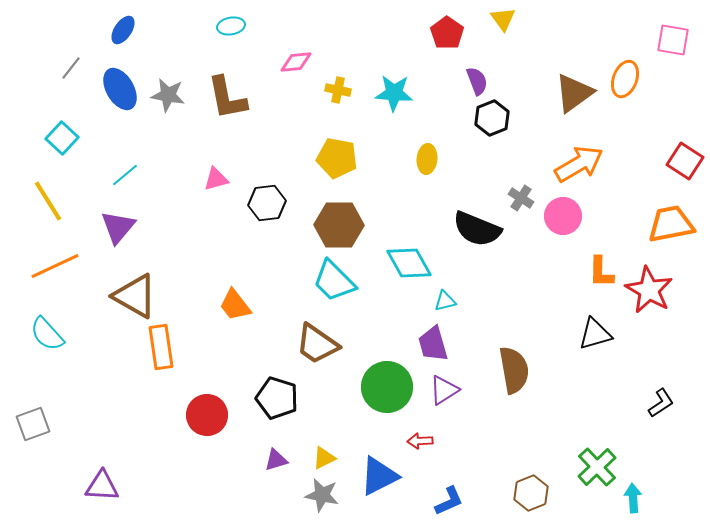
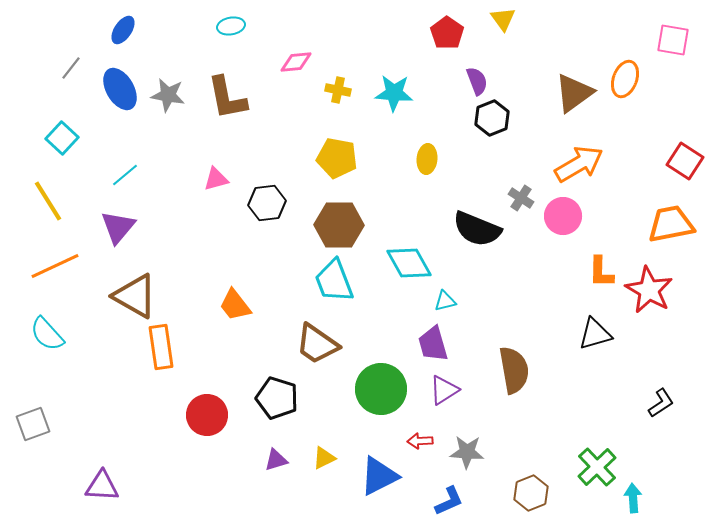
cyan trapezoid at (334, 281): rotated 24 degrees clockwise
green circle at (387, 387): moved 6 px left, 2 px down
gray star at (322, 495): moved 145 px right, 43 px up; rotated 8 degrees counterclockwise
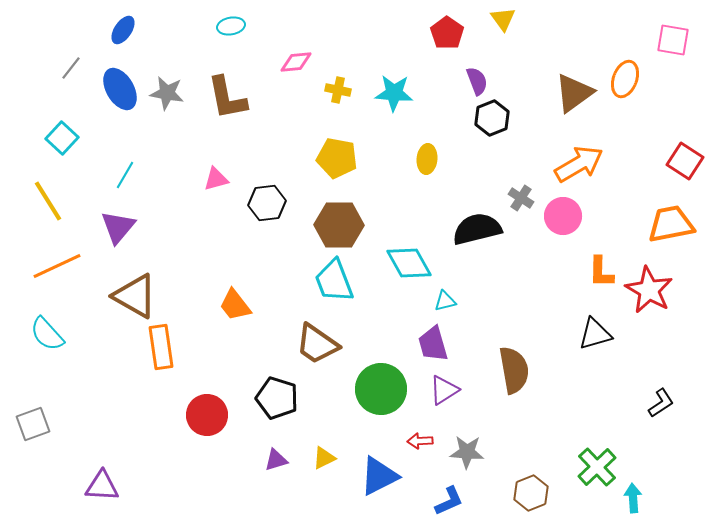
gray star at (168, 95): moved 1 px left, 2 px up
cyan line at (125, 175): rotated 20 degrees counterclockwise
black semicircle at (477, 229): rotated 144 degrees clockwise
orange line at (55, 266): moved 2 px right
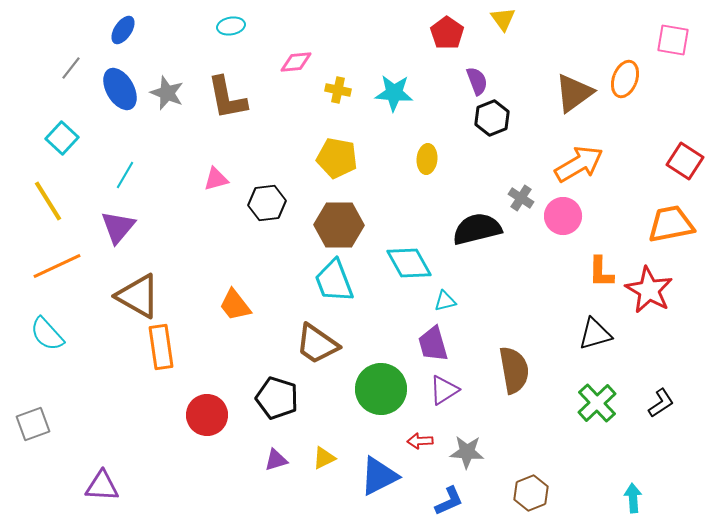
gray star at (167, 93): rotated 12 degrees clockwise
brown triangle at (135, 296): moved 3 px right
green cross at (597, 467): moved 64 px up
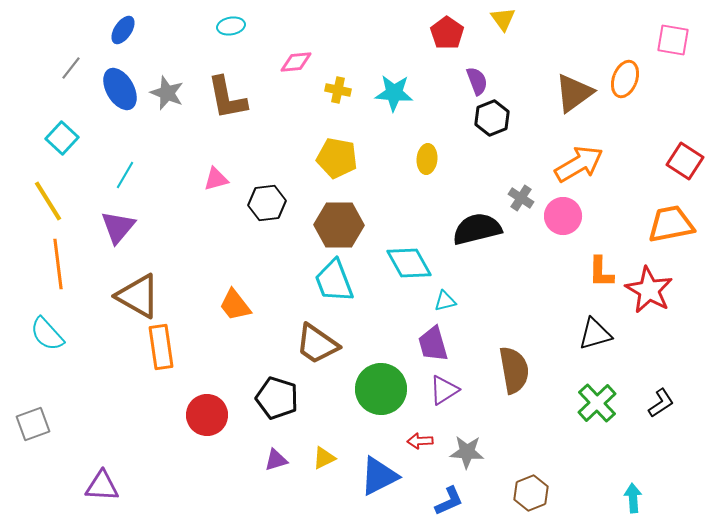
orange line at (57, 266): moved 1 px right, 2 px up; rotated 72 degrees counterclockwise
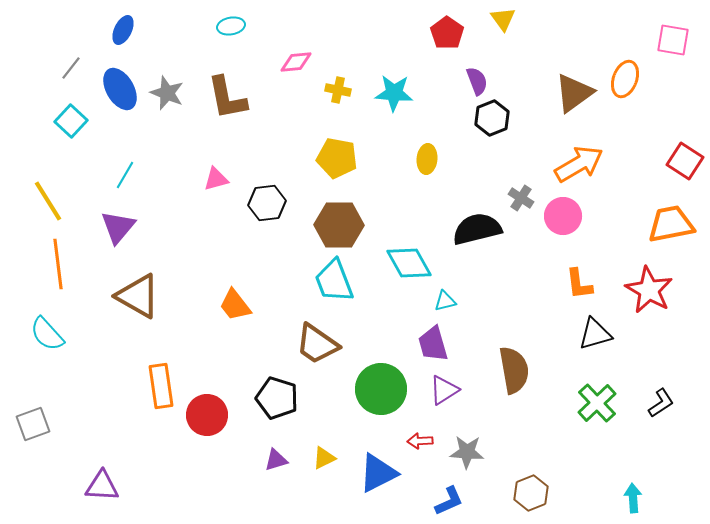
blue ellipse at (123, 30): rotated 8 degrees counterclockwise
cyan square at (62, 138): moved 9 px right, 17 px up
orange L-shape at (601, 272): moved 22 px left, 12 px down; rotated 8 degrees counterclockwise
orange rectangle at (161, 347): moved 39 px down
blue triangle at (379, 476): moved 1 px left, 3 px up
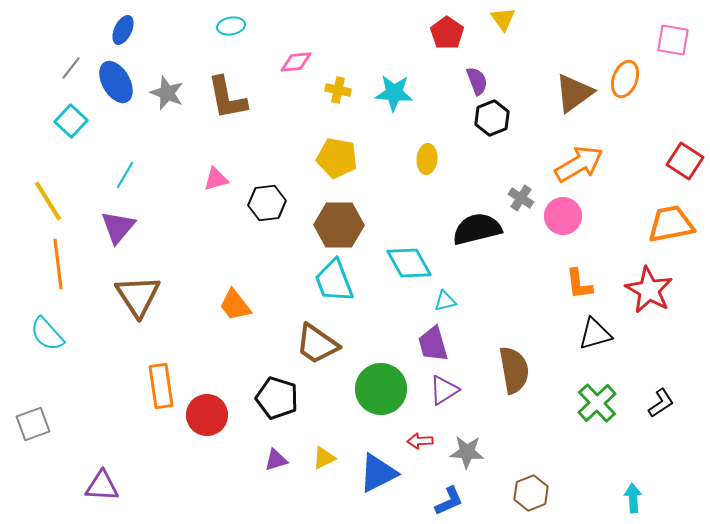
blue ellipse at (120, 89): moved 4 px left, 7 px up
brown triangle at (138, 296): rotated 27 degrees clockwise
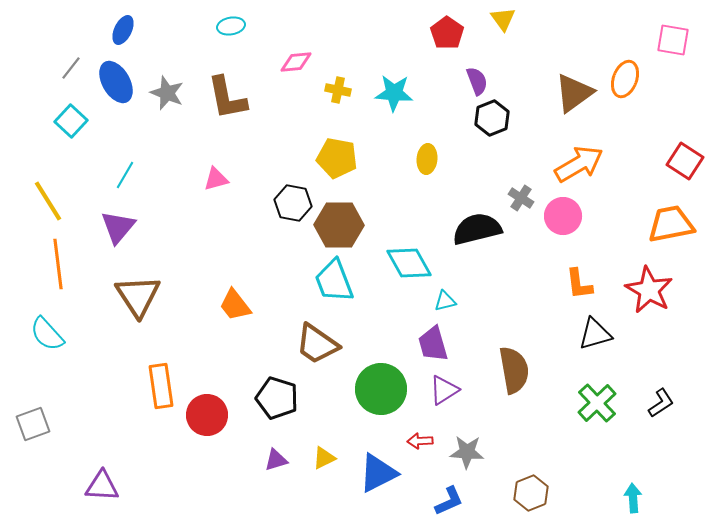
black hexagon at (267, 203): moved 26 px right; rotated 18 degrees clockwise
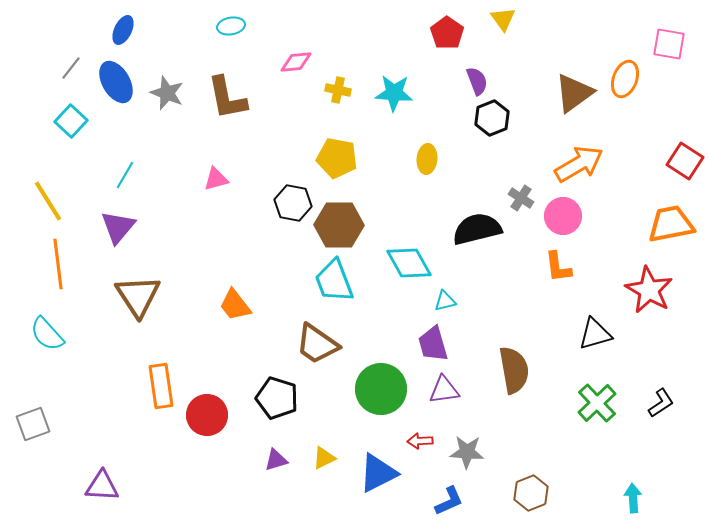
pink square at (673, 40): moved 4 px left, 4 px down
orange L-shape at (579, 284): moved 21 px left, 17 px up
purple triangle at (444, 390): rotated 24 degrees clockwise
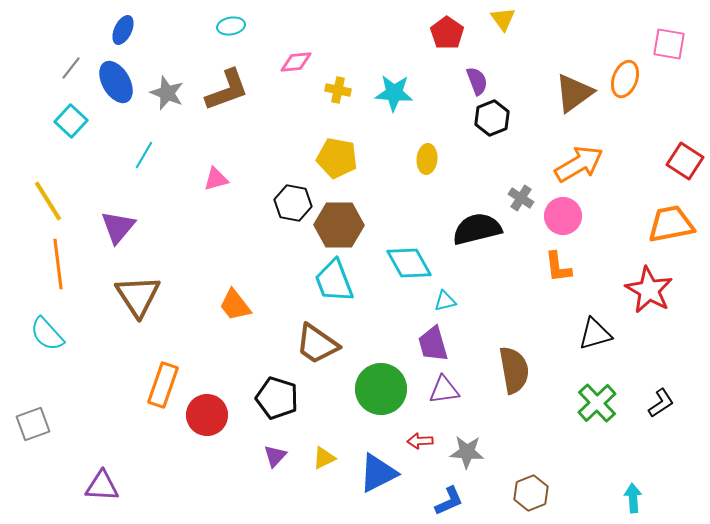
brown L-shape at (227, 98): moved 8 px up; rotated 99 degrees counterclockwise
cyan line at (125, 175): moved 19 px right, 20 px up
orange rectangle at (161, 386): moved 2 px right, 1 px up; rotated 27 degrees clockwise
purple triangle at (276, 460): moved 1 px left, 4 px up; rotated 30 degrees counterclockwise
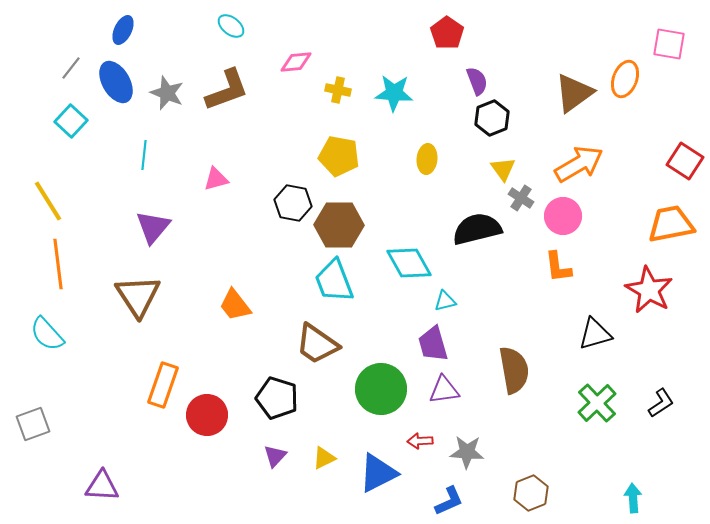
yellow triangle at (503, 19): moved 150 px down
cyan ellipse at (231, 26): rotated 48 degrees clockwise
cyan line at (144, 155): rotated 24 degrees counterclockwise
yellow pentagon at (337, 158): moved 2 px right, 2 px up
purple triangle at (118, 227): moved 35 px right
